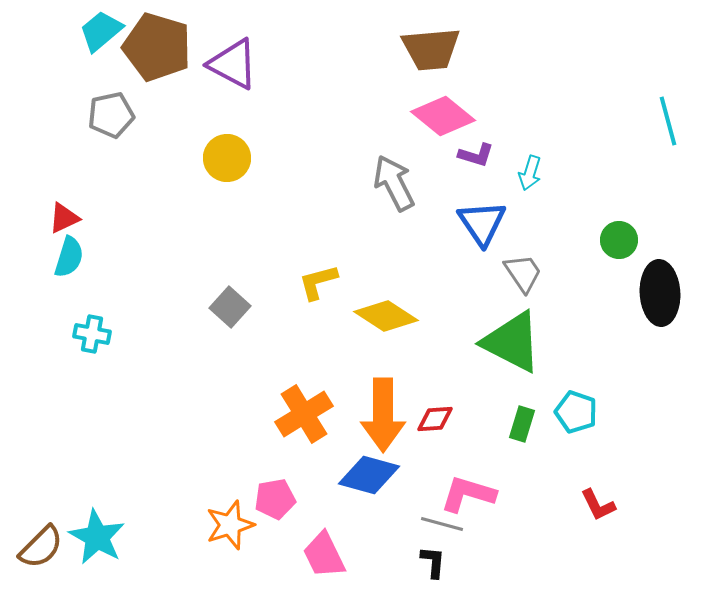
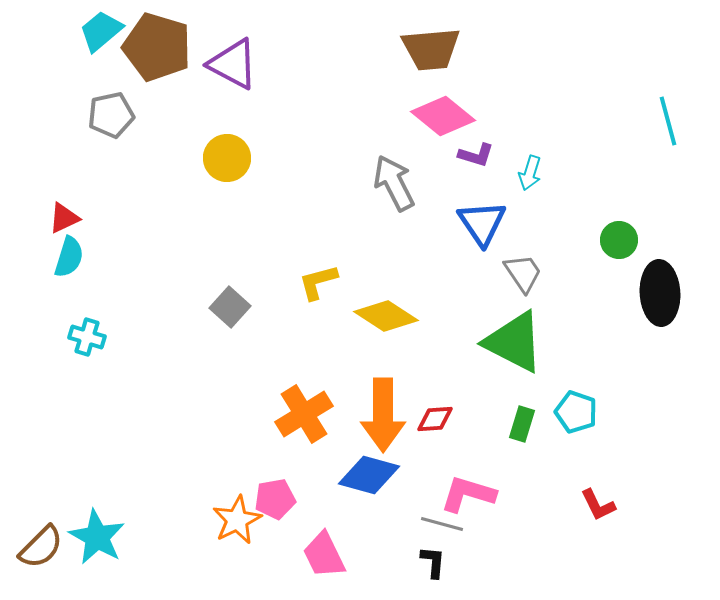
cyan cross: moved 5 px left, 3 px down; rotated 6 degrees clockwise
green triangle: moved 2 px right
orange star: moved 7 px right, 5 px up; rotated 9 degrees counterclockwise
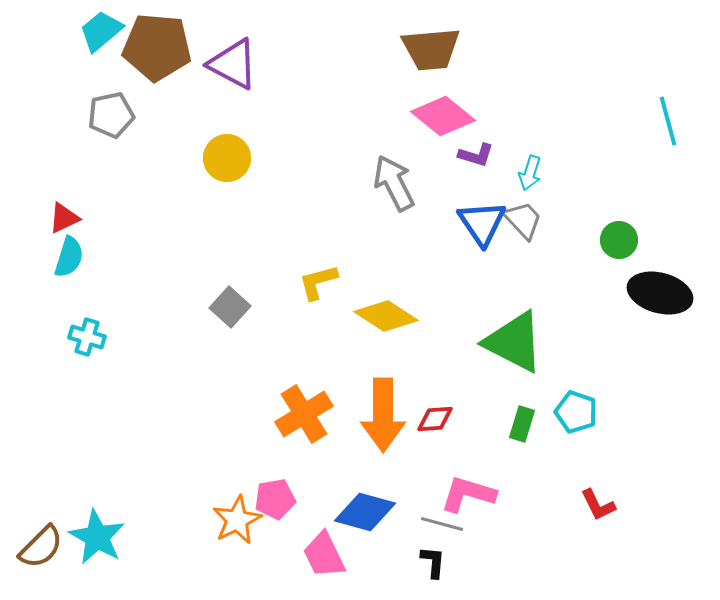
brown pentagon: rotated 12 degrees counterclockwise
gray trapezoid: moved 53 px up; rotated 9 degrees counterclockwise
black ellipse: rotated 72 degrees counterclockwise
blue diamond: moved 4 px left, 37 px down
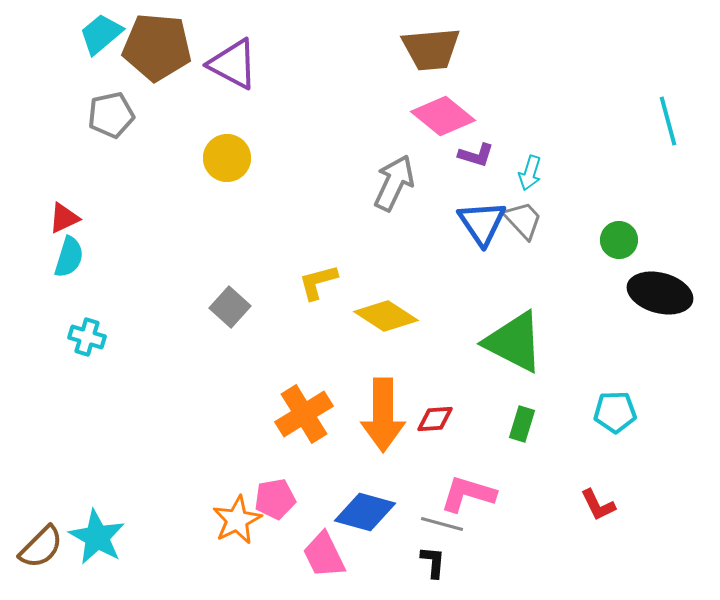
cyan trapezoid: moved 3 px down
gray arrow: rotated 52 degrees clockwise
cyan pentagon: moved 39 px right; rotated 21 degrees counterclockwise
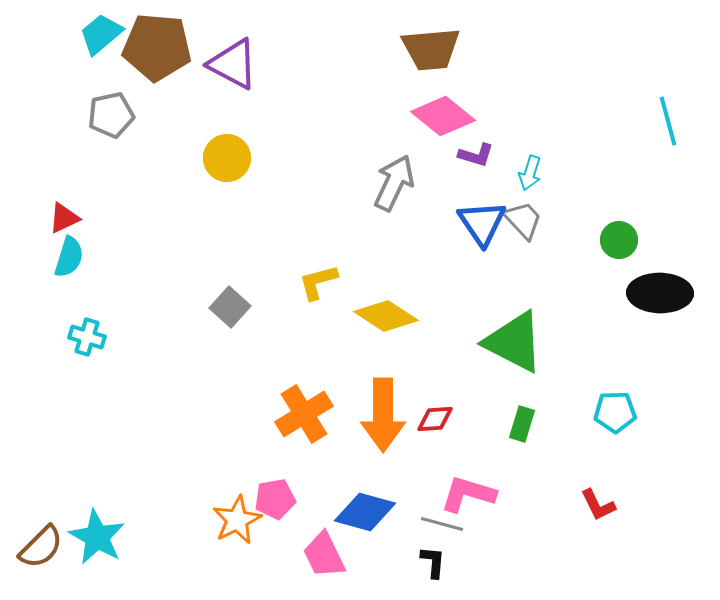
black ellipse: rotated 14 degrees counterclockwise
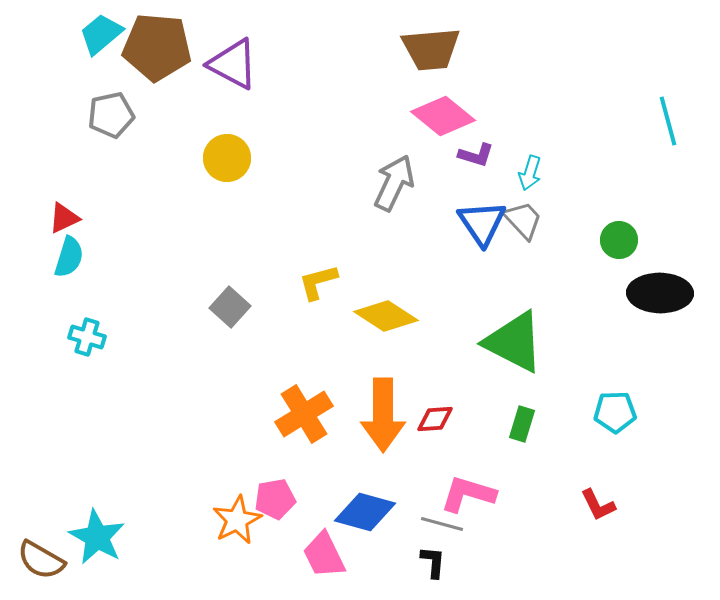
brown semicircle: moved 13 px down; rotated 75 degrees clockwise
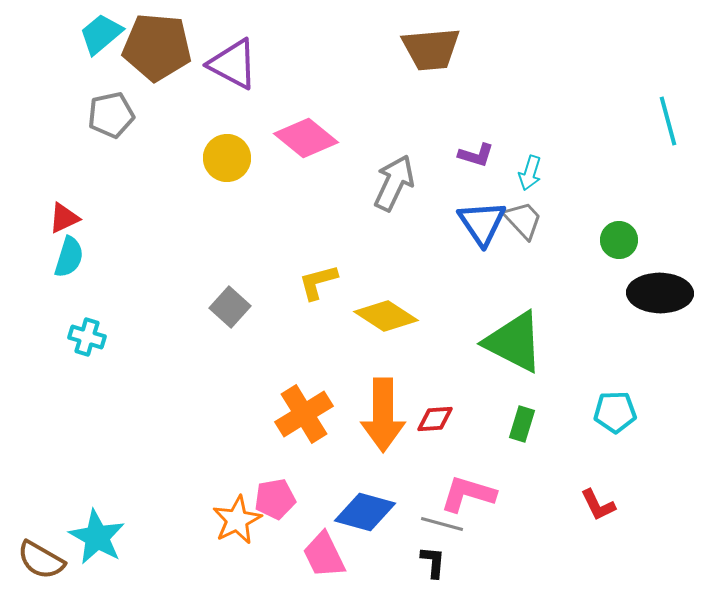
pink diamond: moved 137 px left, 22 px down
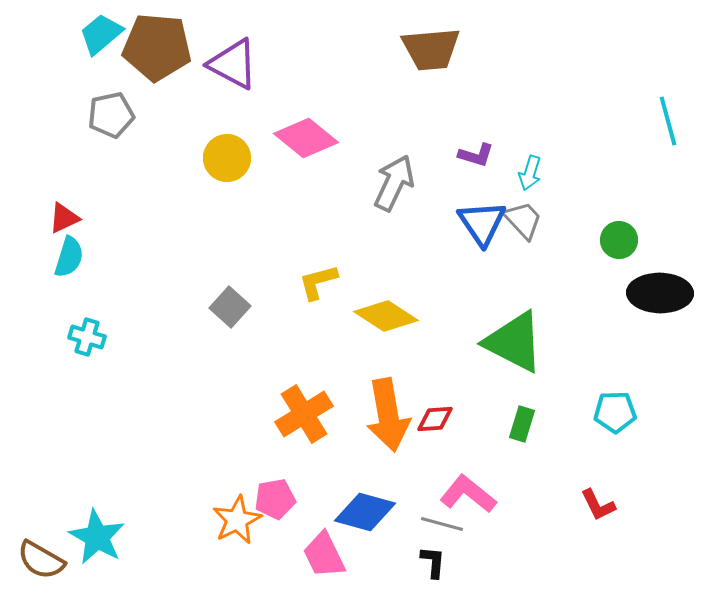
orange arrow: moved 5 px right; rotated 10 degrees counterclockwise
pink L-shape: rotated 22 degrees clockwise
